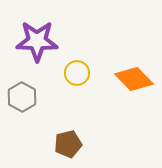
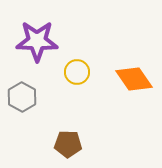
yellow circle: moved 1 px up
orange diamond: rotated 9 degrees clockwise
brown pentagon: rotated 16 degrees clockwise
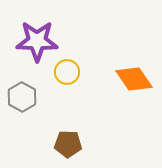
yellow circle: moved 10 px left
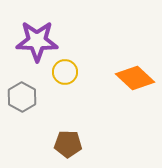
yellow circle: moved 2 px left
orange diamond: moved 1 px right, 1 px up; rotated 12 degrees counterclockwise
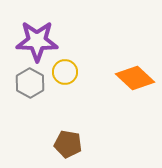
gray hexagon: moved 8 px right, 14 px up
brown pentagon: rotated 8 degrees clockwise
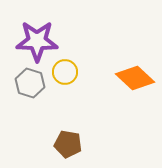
gray hexagon: rotated 12 degrees counterclockwise
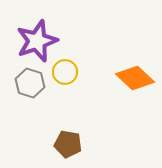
purple star: rotated 21 degrees counterclockwise
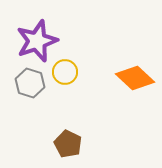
brown pentagon: rotated 16 degrees clockwise
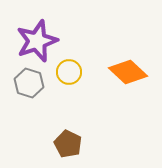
yellow circle: moved 4 px right
orange diamond: moved 7 px left, 6 px up
gray hexagon: moved 1 px left
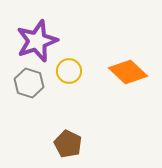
yellow circle: moved 1 px up
